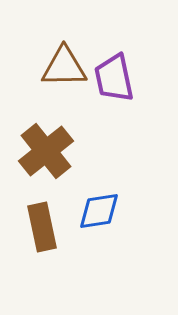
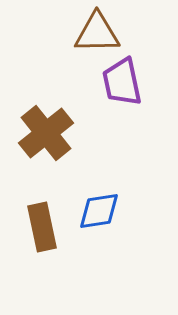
brown triangle: moved 33 px right, 34 px up
purple trapezoid: moved 8 px right, 4 px down
brown cross: moved 18 px up
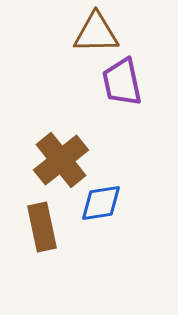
brown triangle: moved 1 px left
brown cross: moved 15 px right, 27 px down
blue diamond: moved 2 px right, 8 px up
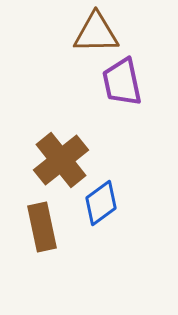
blue diamond: rotated 27 degrees counterclockwise
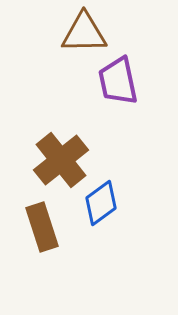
brown triangle: moved 12 px left
purple trapezoid: moved 4 px left, 1 px up
brown rectangle: rotated 6 degrees counterclockwise
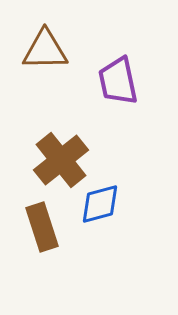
brown triangle: moved 39 px left, 17 px down
blue diamond: moved 1 px left, 1 px down; rotated 21 degrees clockwise
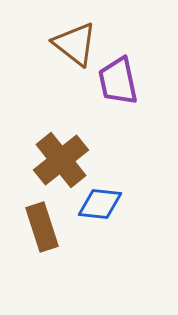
brown triangle: moved 30 px right, 6 px up; rotated 39 degrees clockwise
blue diamond: rotated 21 degrees clockwise
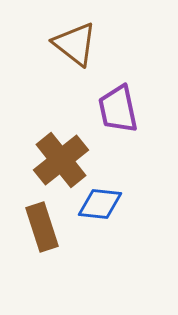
purple trapezoid: moved 28 px down
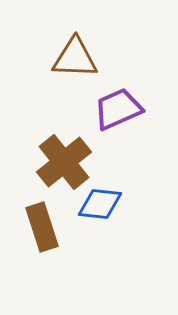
brown triangle: moved 14 px down; rotated 36 degrees counterclockwise
purple trapezoid: rotated 78 degrees clockwise
brown cross: moved 3 px right, 2 px down
